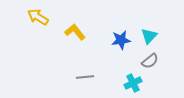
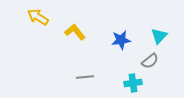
cyan triangle: moved 10 px right
cyan cross: rotated 18 degrees clockwise
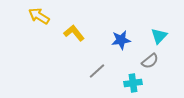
yellow arrow: moved 1 px right, 1 px up
yellow L-shape: moved 1 px left, 1 px down
gray line: moved 12 px right, 6 px up; rotated 36 degrees counterclockwise
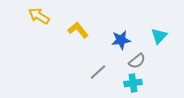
yellow L-shape: moved 4 px right, 3 px up
gray semicircle: moved 13 px left
gray line: moved 1 px right, 1 px down
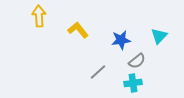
yellow arrow: rotated 55 degrees clockwise
